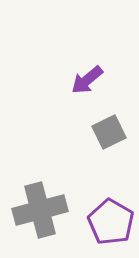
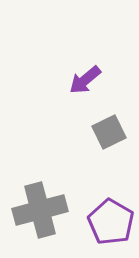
purple arrow: moved 2 px left
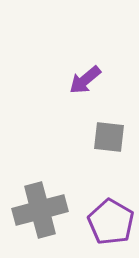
gray square: moved 5 px down; rotated 32 degrees clockwise
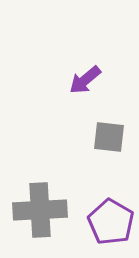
gray cross: rotated 12 degrees clockwise
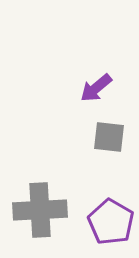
purple arrow: moved 11 px right, 8 px down
